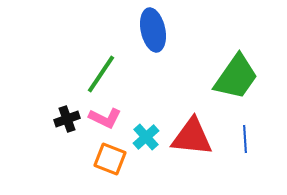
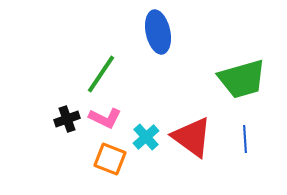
blue ellipse: moved 5 px right, 2 px down
green trapezoid: moved 6 px right, 2 px down; rotated 39 degrees clockwise
red triangle: rotated 30 degrees clockwise
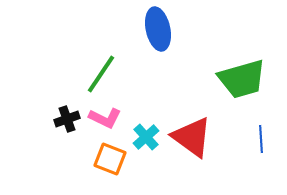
blue ellipse: moved 3 px up
blue line: moved 16 px right
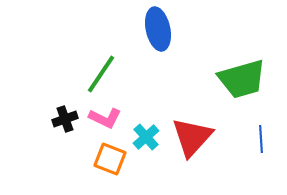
black cross: moved 2 px left
red triangle: rotated 36 degrees clockwise
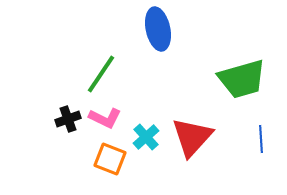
black cross: moved 3 px right
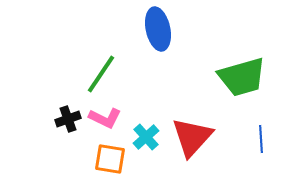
green trapezoid: moved 2 px up
orange square: rotated 12 degrees counterclockwise
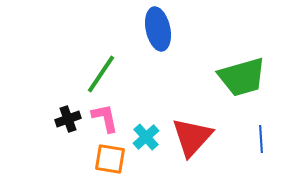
pink L-shape: rotated 128 degrees counterclockwise
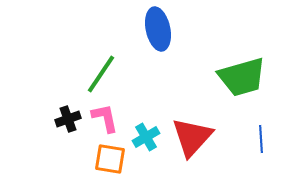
cyan cross: rotated 12 degrees clockwise
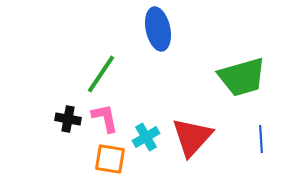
black cross: rotated 30 degrees clockwise
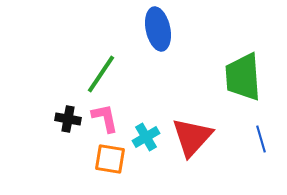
green trapezoid: moved 1 px right; rotated 102 degrees clockwise
blue line: rotated 12 degrees counterclockwise
